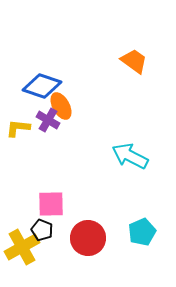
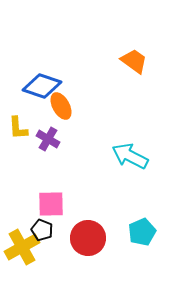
purple cross: moved 19 px down
yellow L-shape: rotated 100 degrees counterclockwise
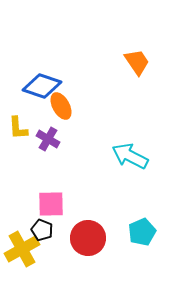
orange trapezoid: moved 3 px right, 1 px down; rotated 20 degrees clockwise
yellow cross: moved 2 px down
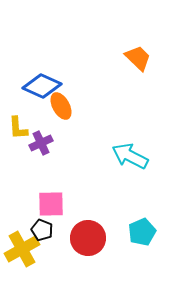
orange trapezoid: moved 1 px right, 4 px up; rotated 12 degrees counterclockwise
blue diamond: rotated 6 degrees clockwise
purple cross: moved 7 px left, 4 px down; rotated 35 degrees clockwise
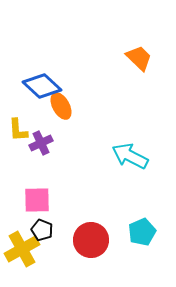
orange trapezoid: moved 1 px right
blue diamond: rotated 18 degrees clockwise
yellow L-shape: moved 2 px down
pink square: moved 14 px left, 4 px up
red circle: moved 3 px right, 2 px down
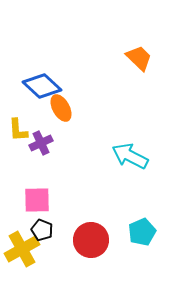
orange ellipse: moved 2 px down
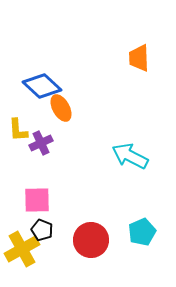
orange trapezoid: rotated 136 degrees counterclockwise
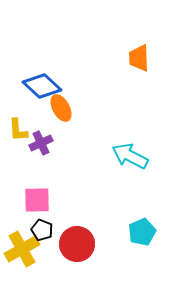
red circle: moved 14 px left, 4 px down
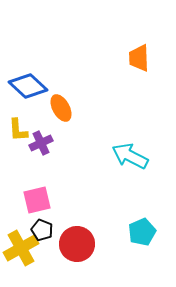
blue diamond: moved 14 px left
pink square: rotated 12 degrees counterclockwise
yellow cross: moved 1 px left, 1 px up
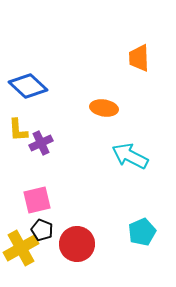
orange ellipse: moved 43 px right; rotated 52 degrees counterclockwise
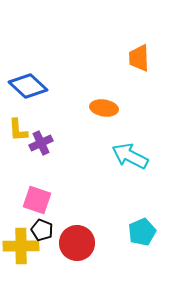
pink square: rotated 32 degrees clockwise
red circle: moved 1 px up
yellow cross: moved 2 px up; rotated 28 degrees clockwise
